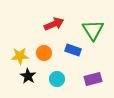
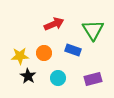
cyan circle: moved 1 px right, 1 px up
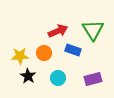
red arrow: moved 4 px right, 7 px down
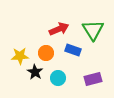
red arrow: moved 1 px right, 2 px up
orange circle: moved 2 px right
black star: moved 7 px right, 4 px up
